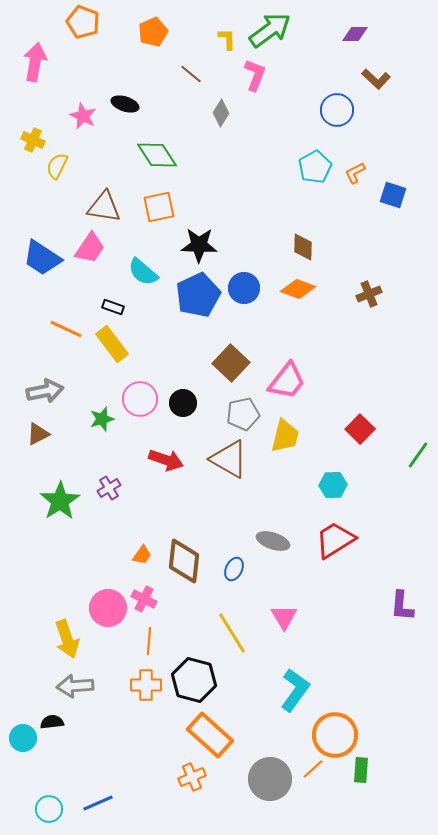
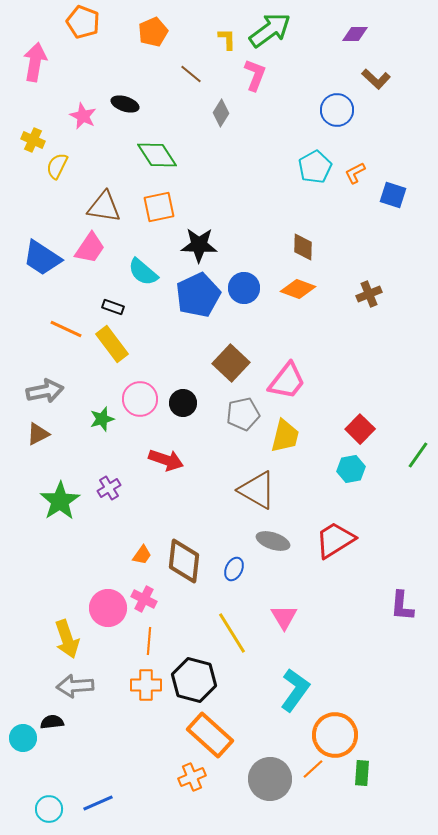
brown triangle at (229, 459): moved 28 px right, 31 px down
cyan hexagon at (333, 485): moved 18 px right, 16 px up; rotated 8 degrees counterclockwise
green rectangle at (361, 770): moved 1 px right, 3 px down
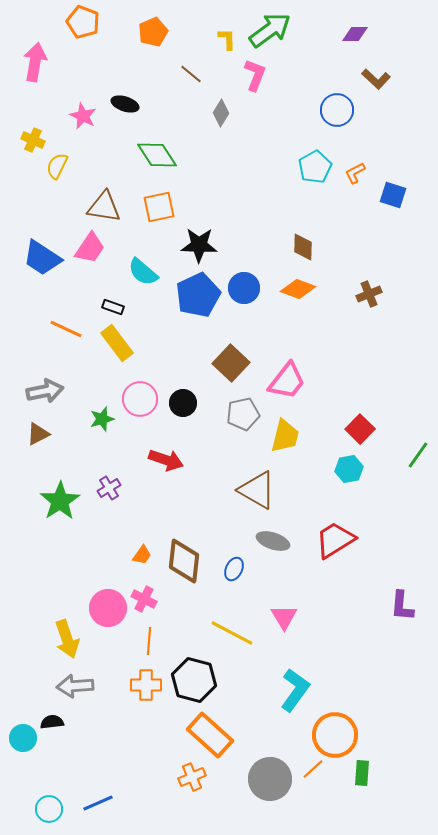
yellow rectangle at (112, 344): moved 5 px right, 1 px up
cyan hexagon at (351, 469): moved 2 px left
yellow line at (232, 633): rotated 30 degrees counterclockwise
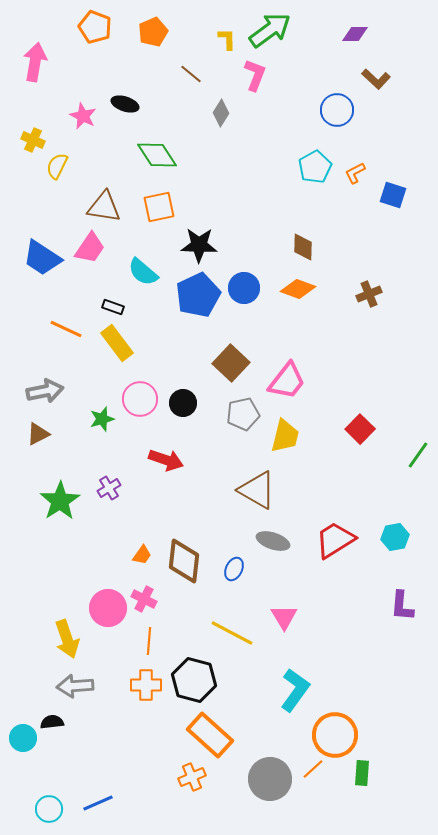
orange pentagon at (83, 22): moved 12 px right, 5 px down
cyan hexagon at (349, 469): moved 46 px right, 68 px down
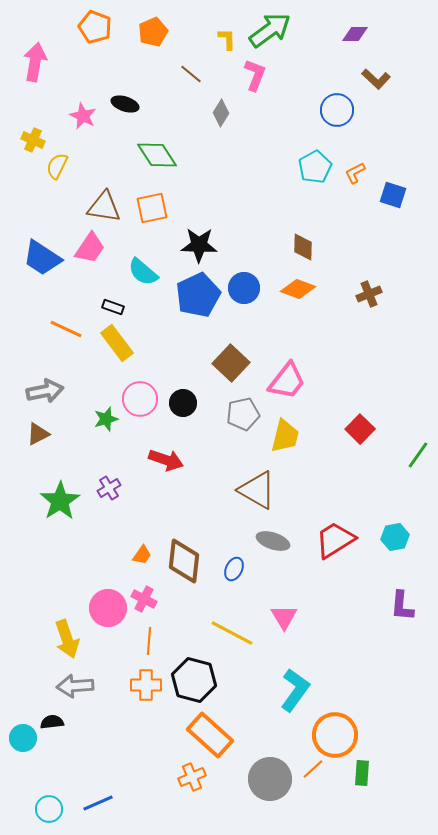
orange square at (159, 207): moved 7 px left, 1 px down
green star at (102, 419): moved 4 px right
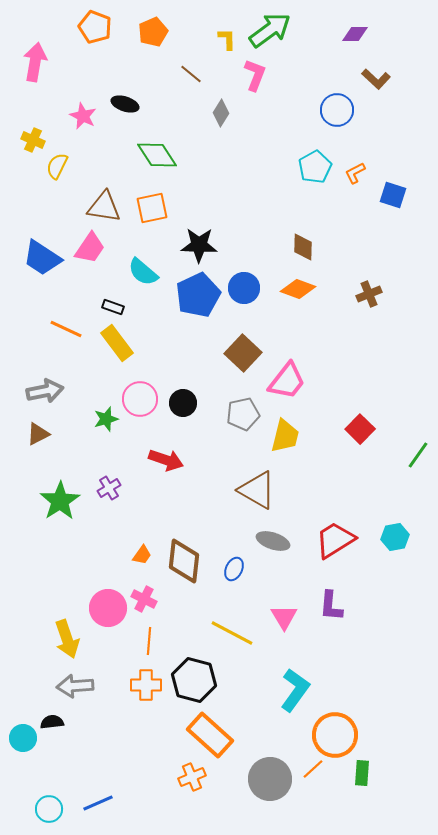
brown square at (231, 363): moved 12 px right, 10 px up
purple L-shape at (402, 606): moved 71 px left
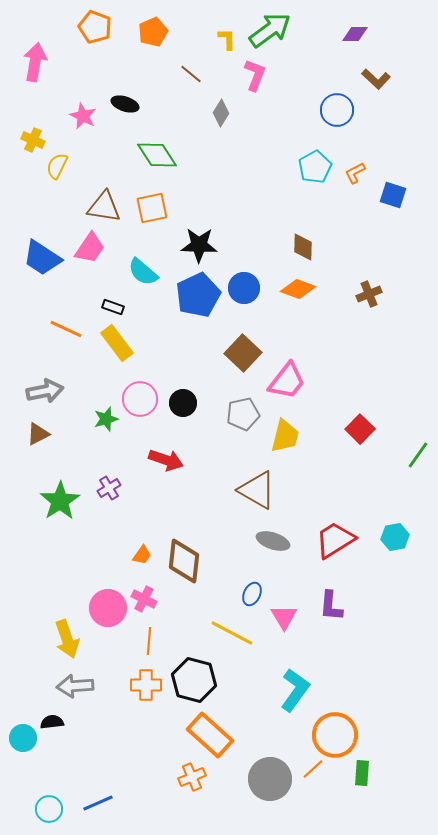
blue ellipse at (234, 569): moved 18 px right, 25 px down
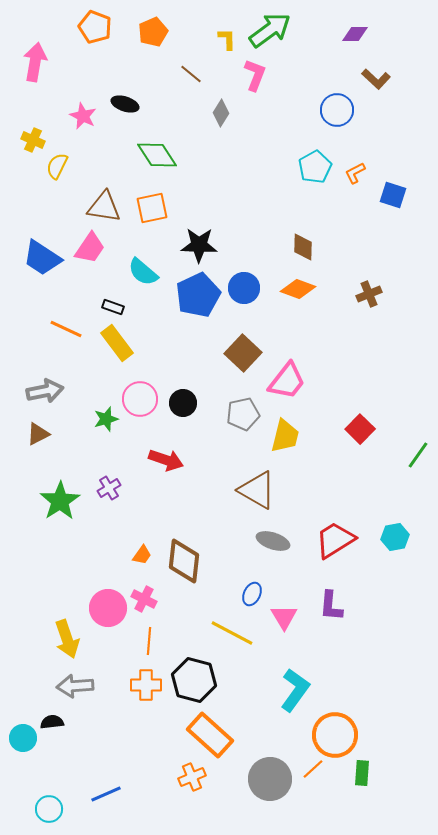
blue line at (98, 803): moved 8 px right, 9 px up
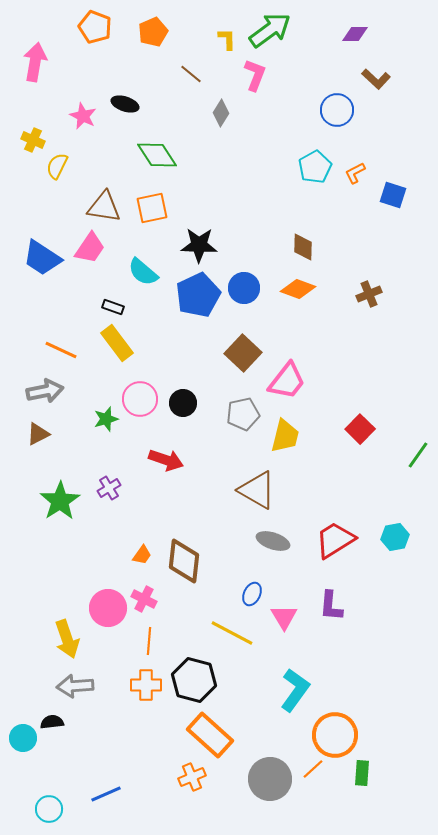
orange line at (66, 329): moved 5 px left, 21 px down
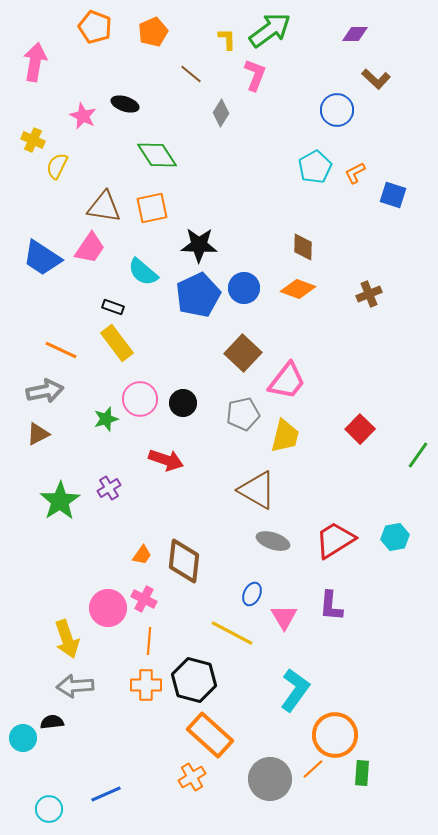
orange cross at (192, 777): rotated 8 degrees counterclockwise
